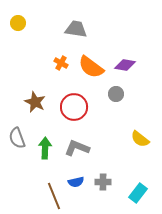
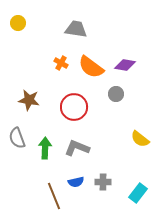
brown star: moved 6 px left, 2 px up; rotated 15 degrees counterclockwise
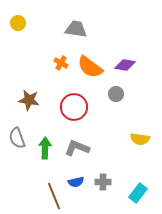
orange semicircle: moved 1 px left
yellow semicircle: rotated 30 degrees counterclockwise
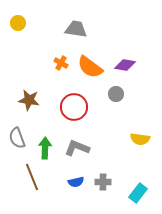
brown line: moved 22 px left, 19 px up
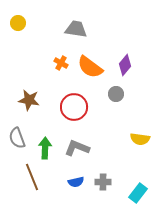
purple diamond: rotated 60 degrees counterclockwise
